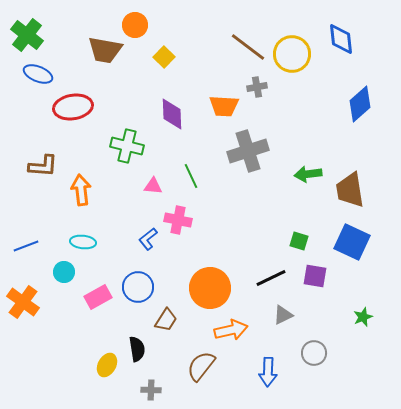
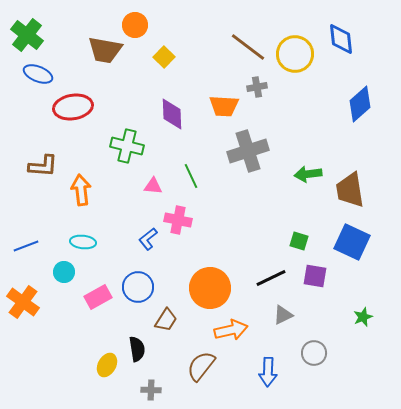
yellow circle at (292, 54): moved 3 px right
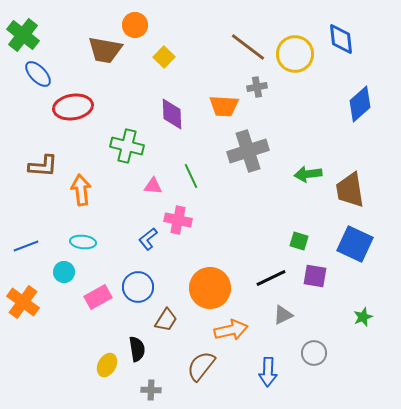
green cross at (27, 35): moved 4 px left
blue ellipse at (38, 74): rotated 24 degrees clockwise
blue square at (352, 242): moved 3 px right, 2 px down
